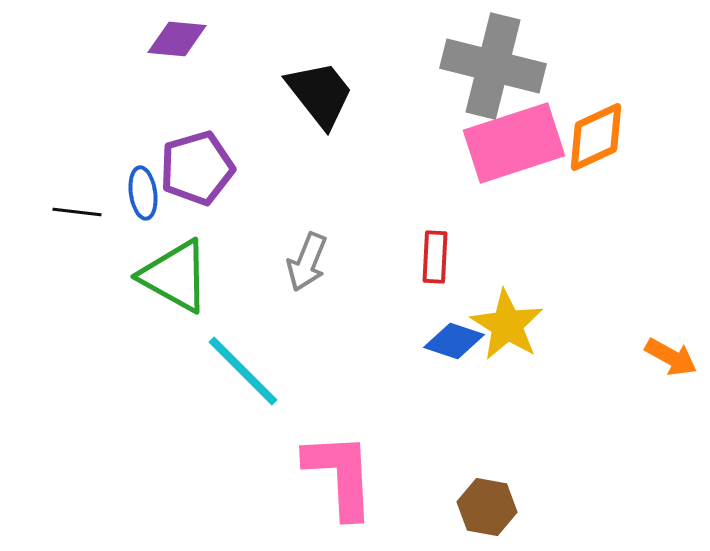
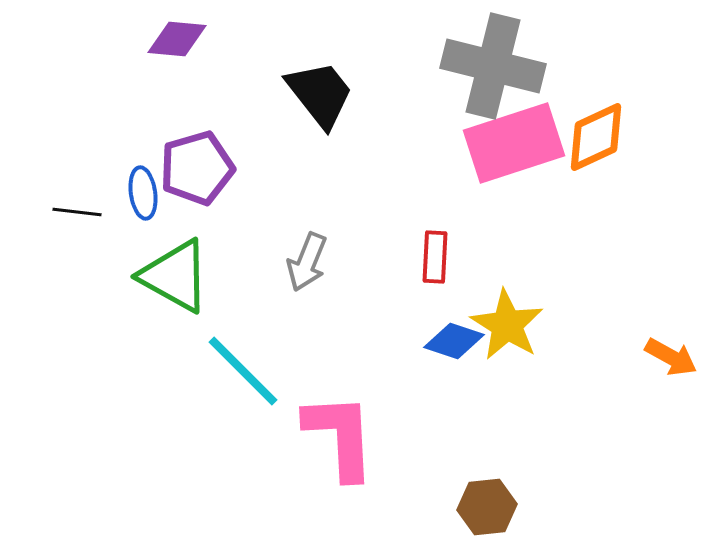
pink L-shape: moved 39 px up
brown hexagon: rotated 16 degrees counterclockwise
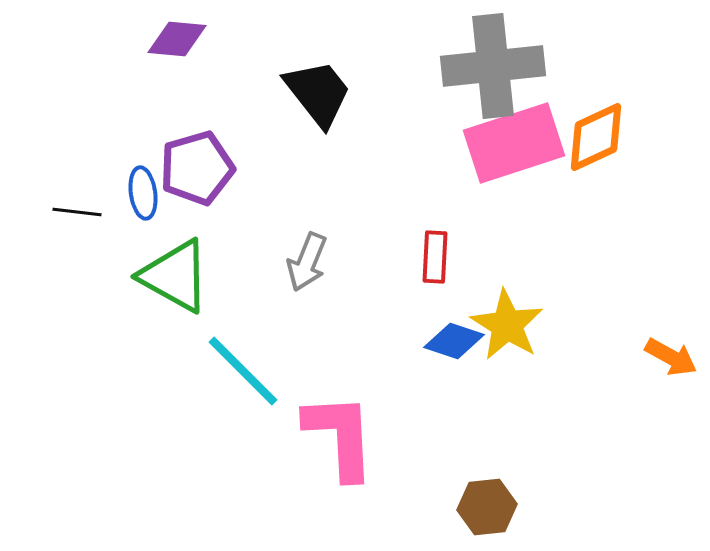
gray cross: rotated 20 degrees counterclockwise
black trapezoid: moved 2 px left, 1 px up
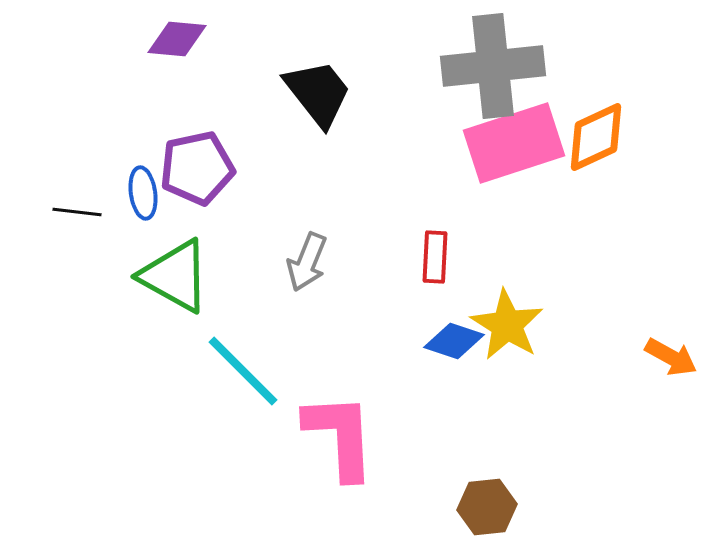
purple pentagon: rotated 4 degrees clockwise
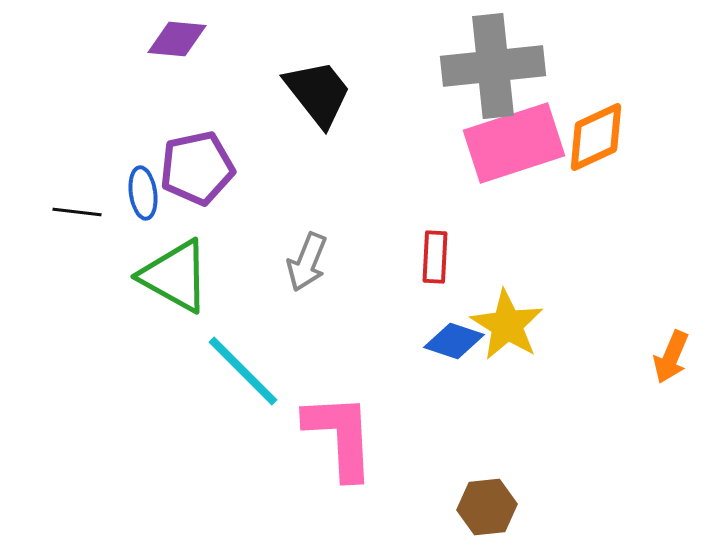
orange arrow: rotated 84 degrees clockwise
